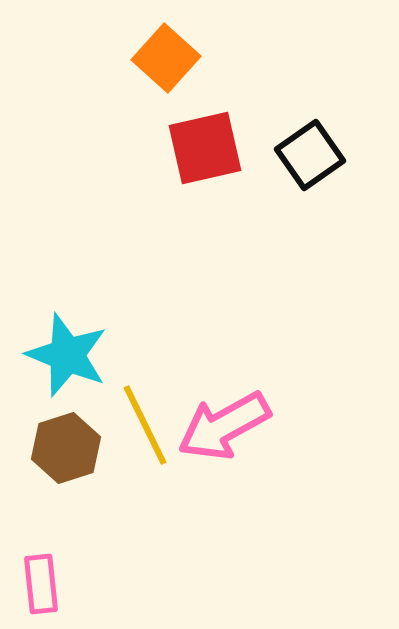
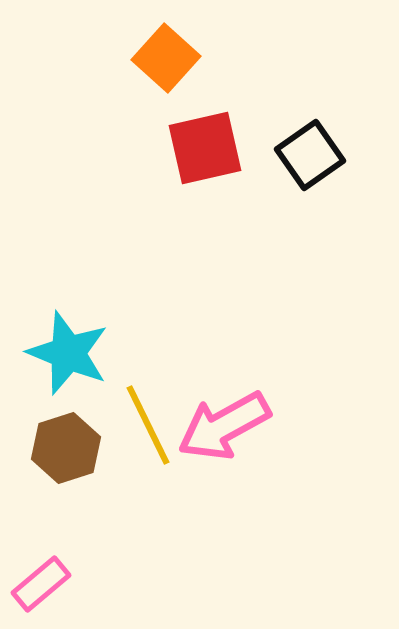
cyan star: moved 1 px right, 2 px up
yellow line: moved 3 px right
pink rectangle: rotated 56 degrees clockwise
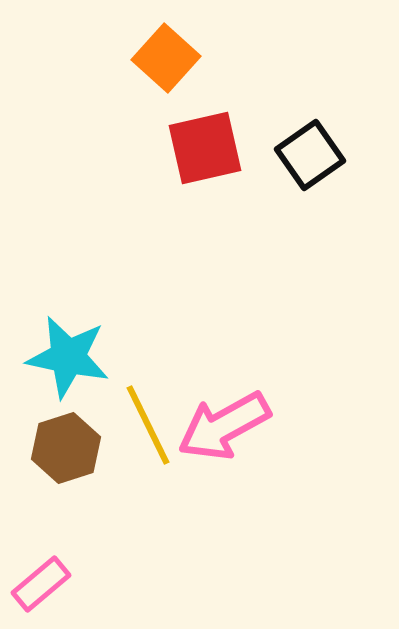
cyan star: moved 4 px down; rotated 10 degrees counterclockwise
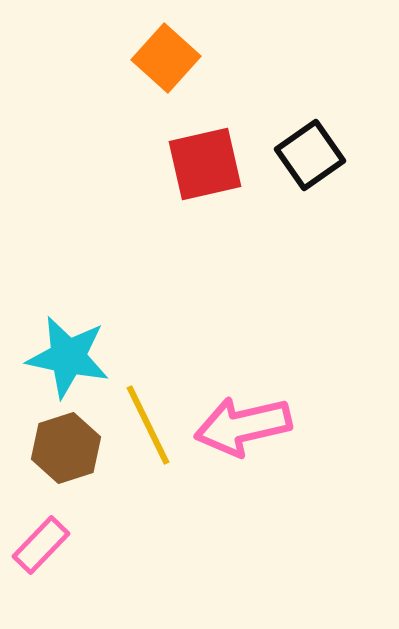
red square: moved 16 px down
pink arrow: moved 19 px right; rotated 16 degrees clockwise
pink rectangle: moved 39 px up; rotated 6 degrees counterclockwise
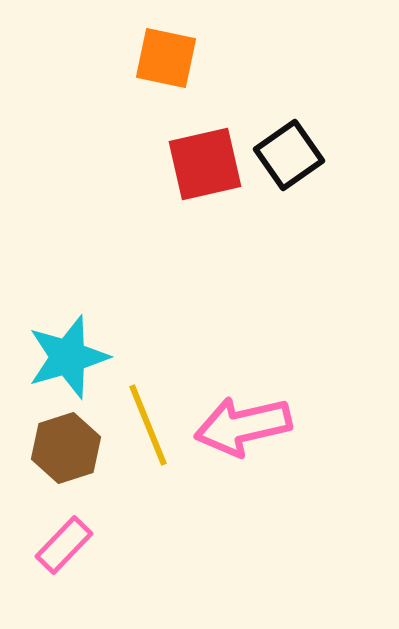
orange square: rotated 30 degrees counterclockwise
black square: moved 21 px left
cyan star: rotated 28 degrees counterclockwise
yellow line: rotated 4 degrees clockwise
pink rectangle: moved 23 px right
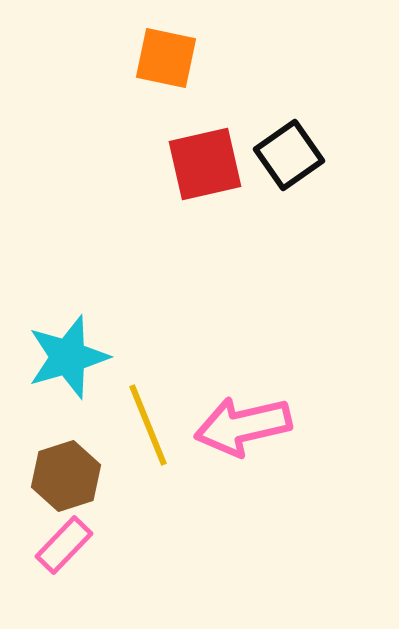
brown hexagon: moved 28 px down
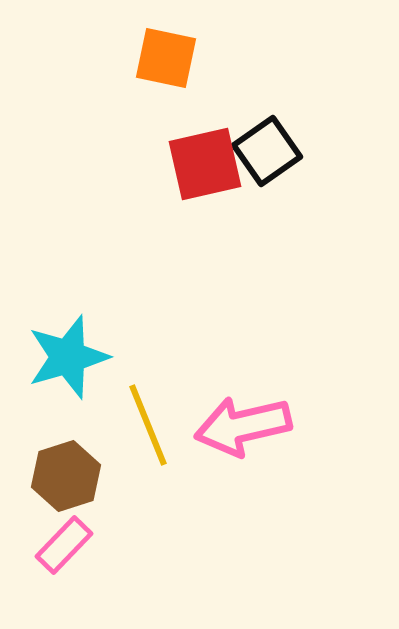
black square: moved 22 px left, 4 px up
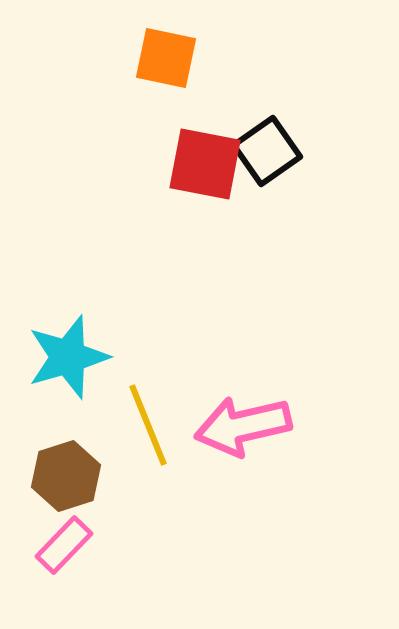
red square: rotated 24 degrees clockwise
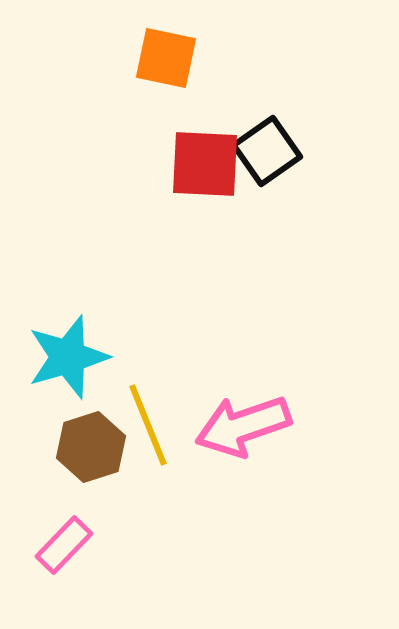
red square: rotated 8 degrees counterclockwise
pink arrow: rotated 6 degrees counterclockwise
brown hexagon: moved 25 px right, 29 px up
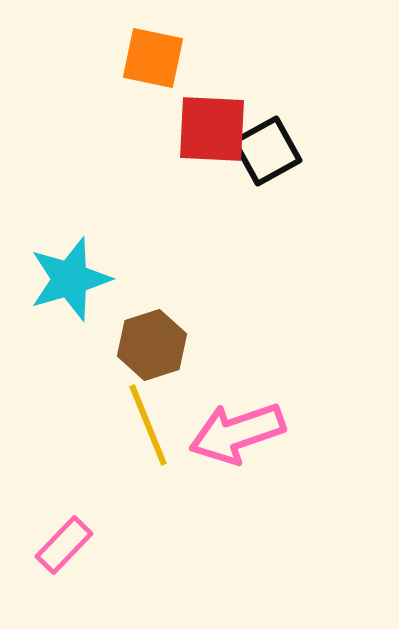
orange square: moved 13 px left
black square: rotated 6 degrees clockwise
red square: moved 7 px right, 35 px up
cyan star: moved 2 px right, 78 px up
pink arrow: moved 6 px left, 7 px down
brown hexagon: moved 61 px right, 102 px up
